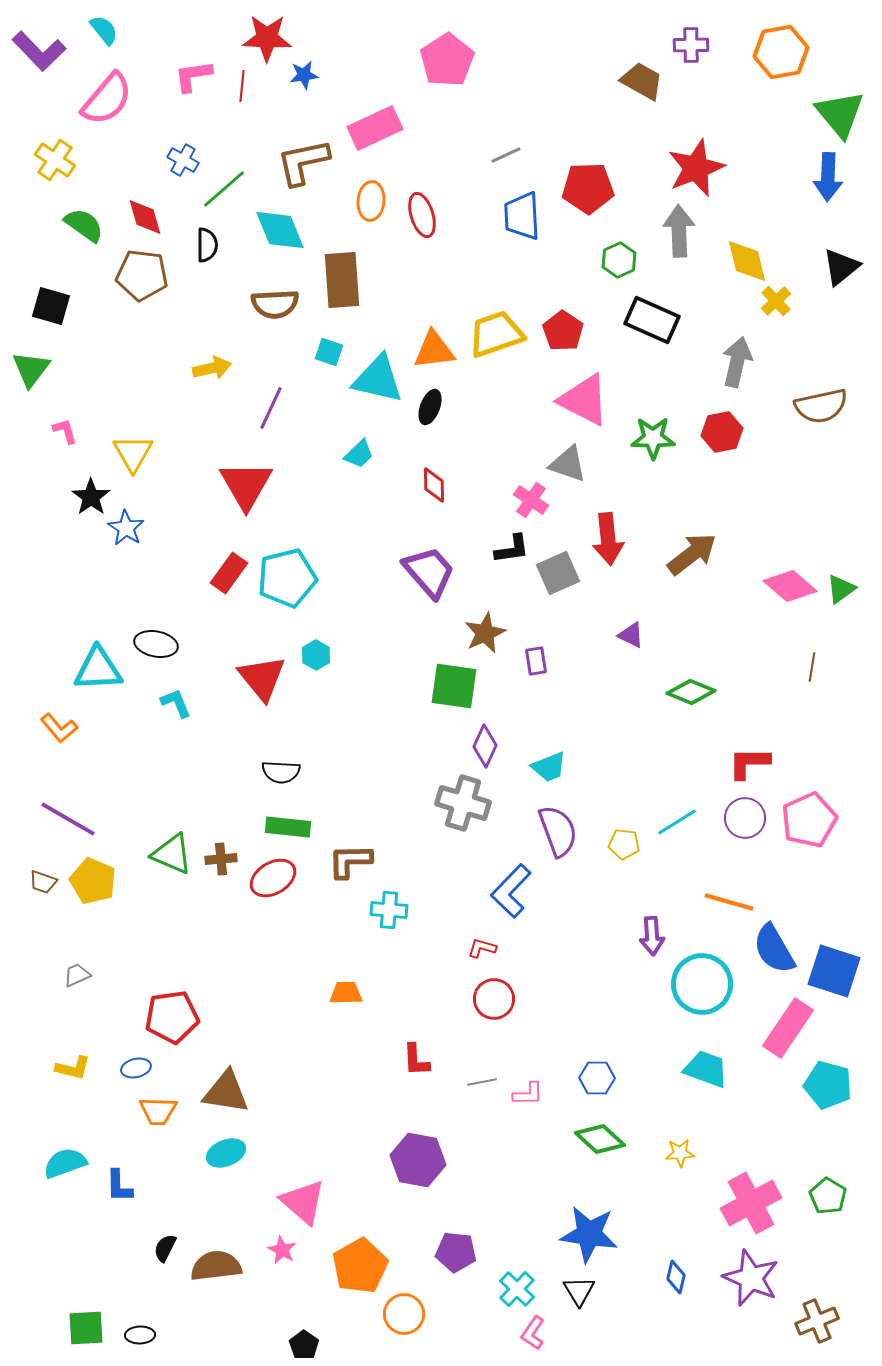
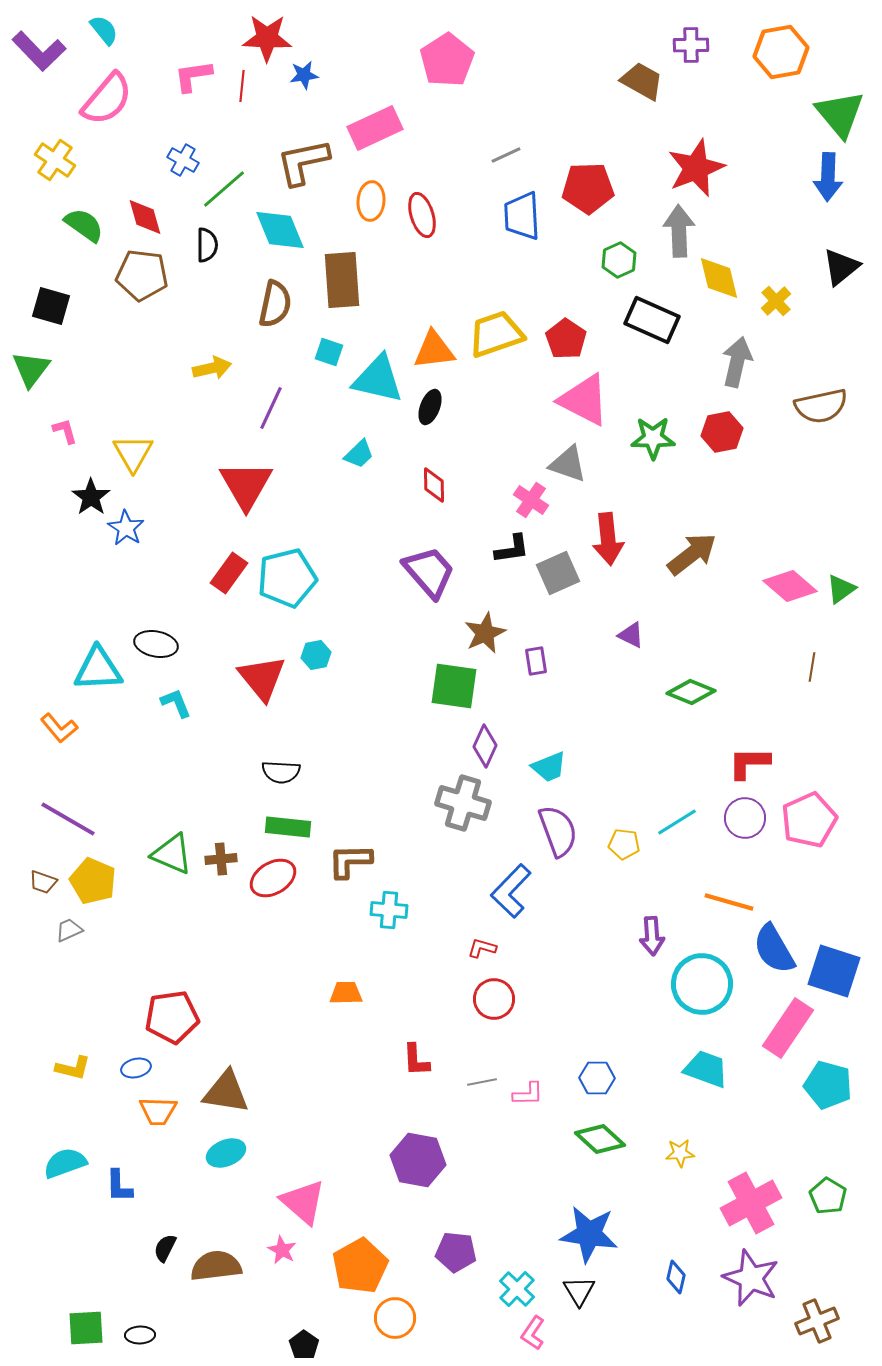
yellow diamond at (747, 261): moved 28 px left, 17 px down
brown semicircle at (275, 304): rotated 75 degrees counterclockwise
red pentagon at (563, 331): moved 3 px right, 8 px down
cyan hexagon at (316, 655): rotated 20 degrees clockwise
gray trapezoid at (77, 975): moved 8 px left, 45 px up
orange circle at (404, 1314): moved 9 px left, 4 px down
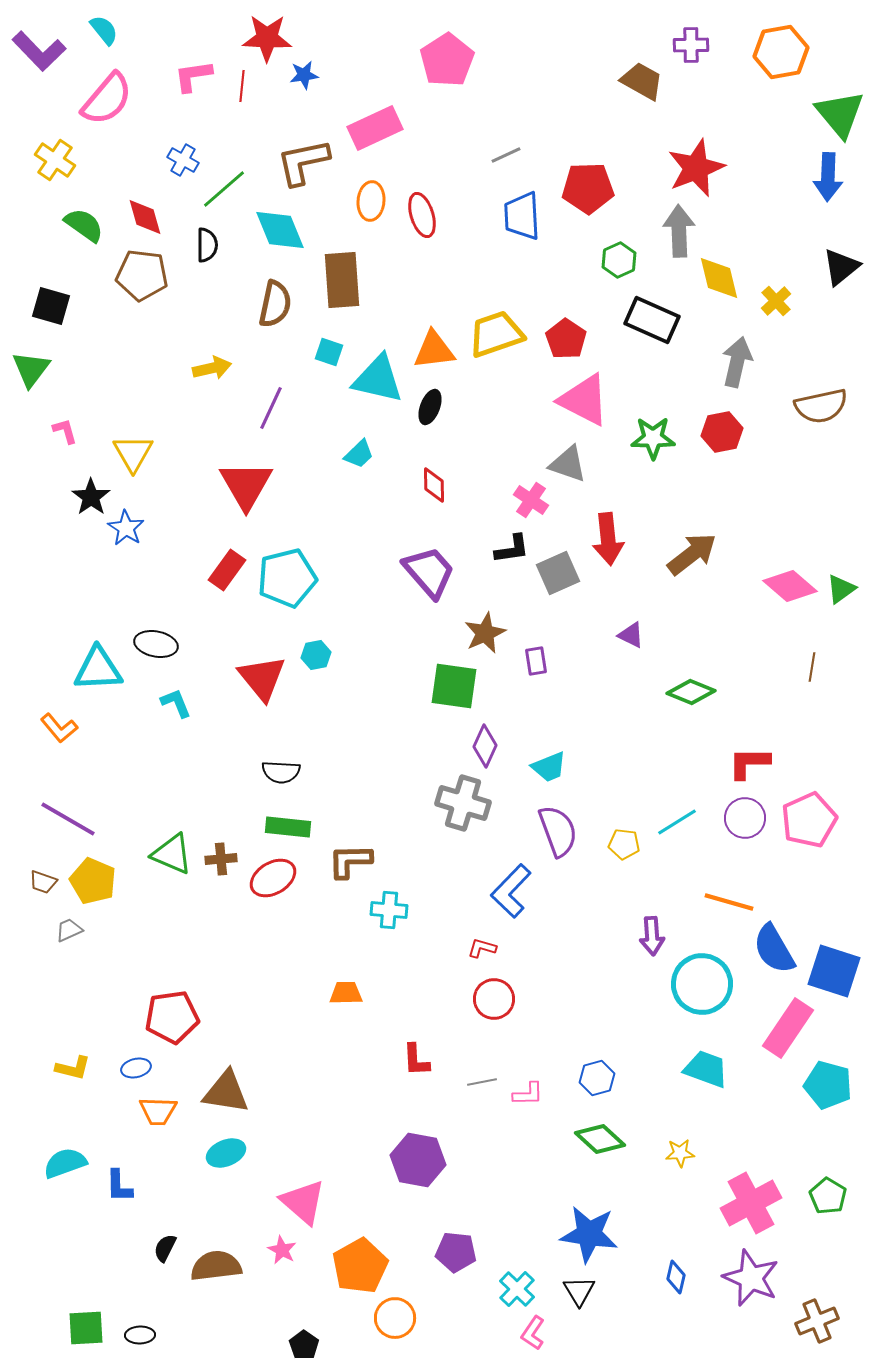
red rectangle at (229, 573): moved 2 px left, 3 px up
blue hexagon at (597, 1078): rotated 16 degrees counterclockwise
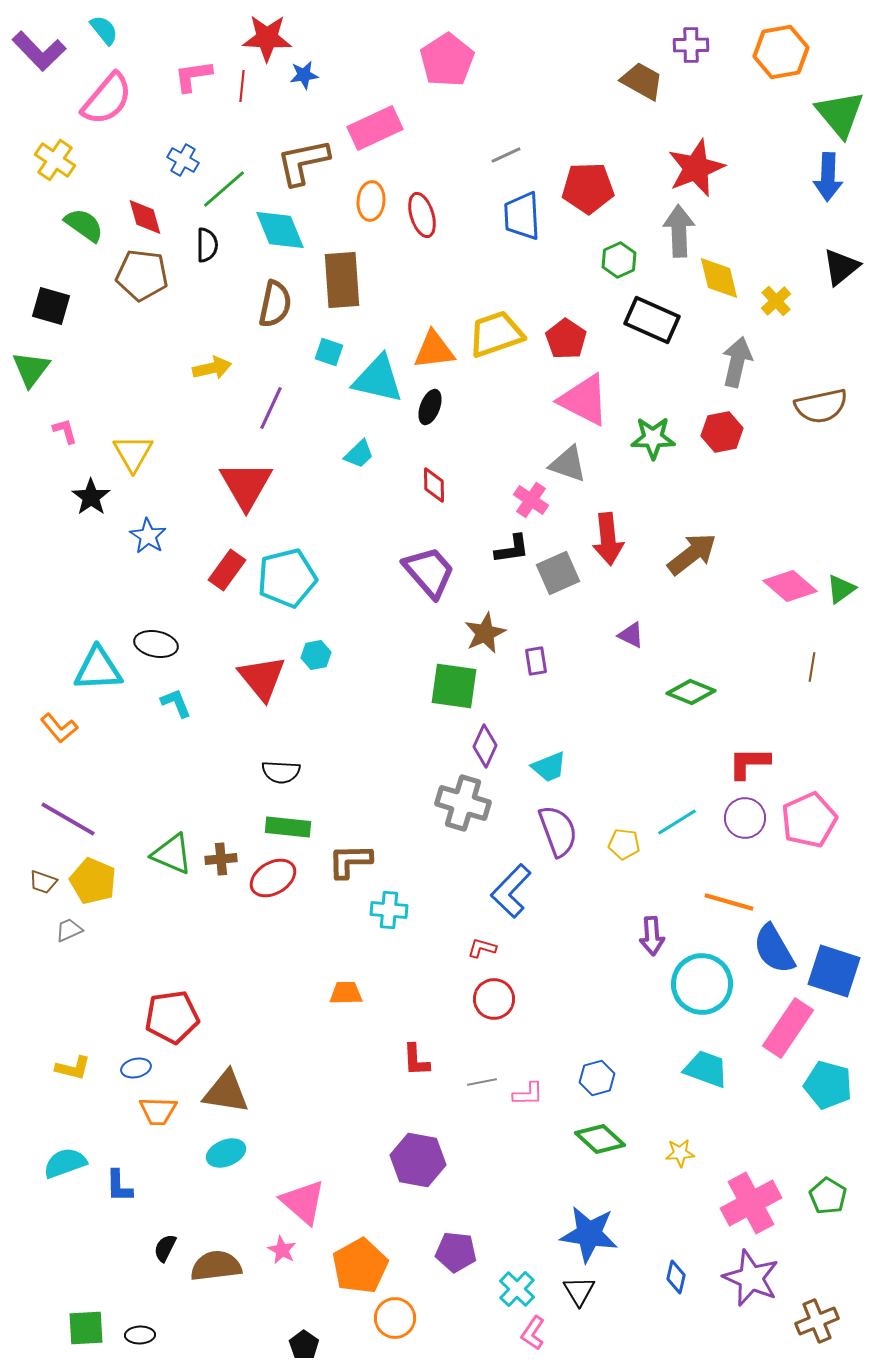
blue star at (126, 528): moved 22 px right, 8 px down
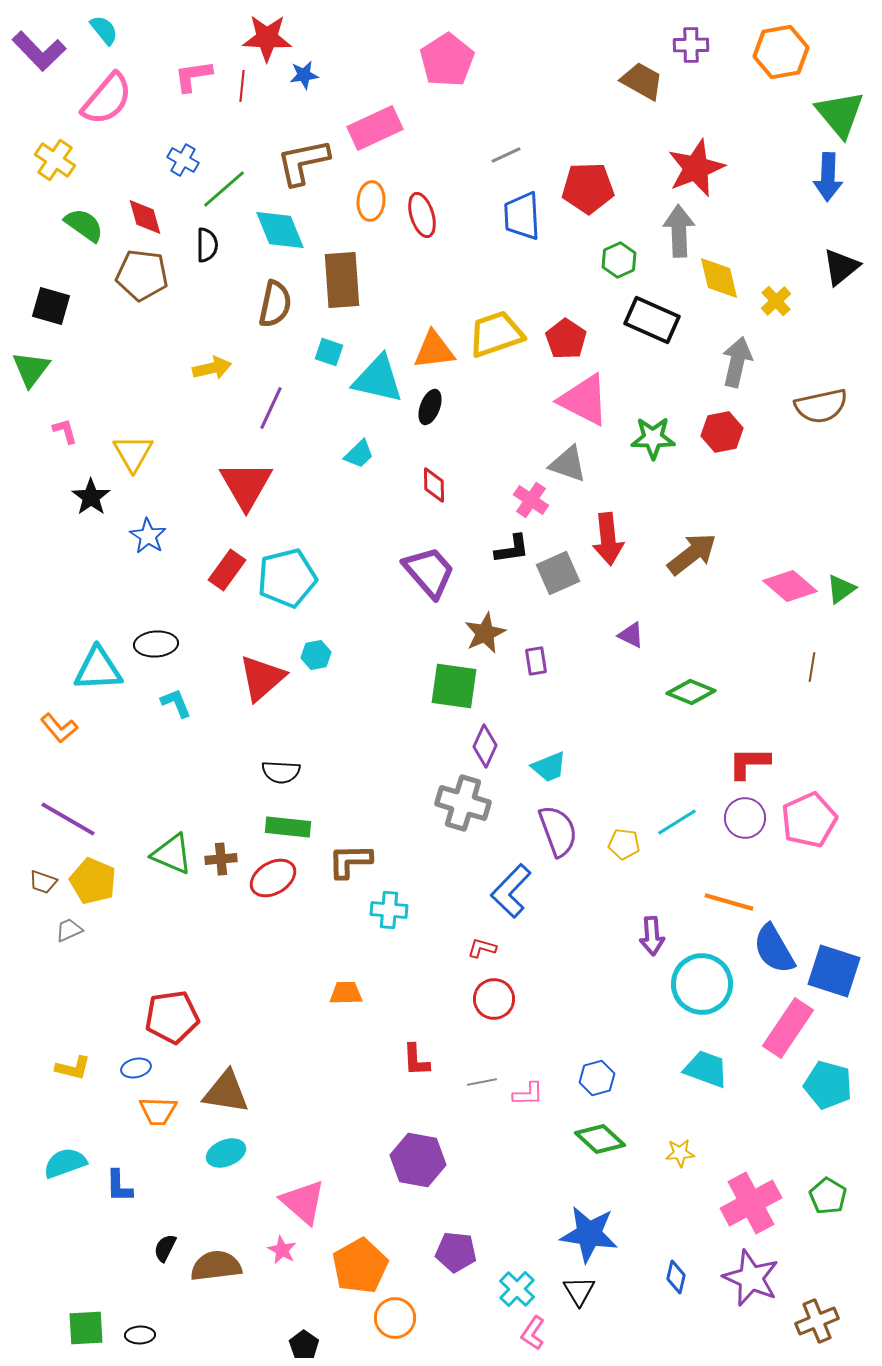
black ellipse at (156, 644): rotated 15 degrees counterclockwise
red triangle at (262, 678): rotated 28 degrees clockwise
